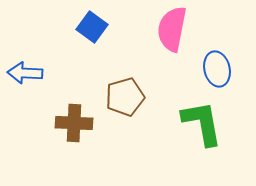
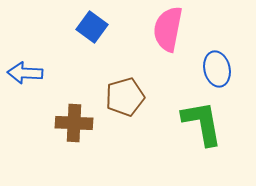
pink semicircle: moved 4 px left
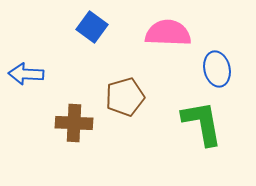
pink semicircle: moved 4 px down; rotated 81 degrees clockwise
blue arrow: moved 1 px right, 1 px down
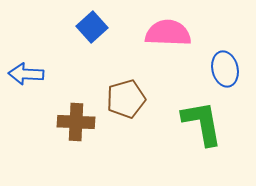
blue square: rotated 12 degrees clockwise
blue ellipse: moved 8 px right
brown pentagon: moved 1 px right, 2 px down
brown cross: moved 2 px right, 1 px up
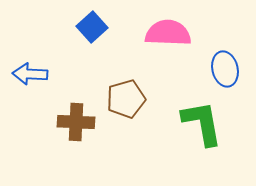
blue arrow: moved 4 px right
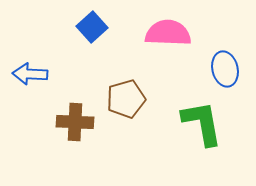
brown cross: moved 1 px left
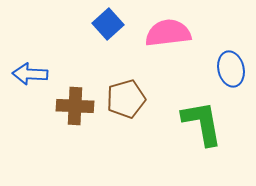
blue square: moved 16 px right, 3 px up
pink semicircle: rotated 9 degrees counterclockwise
blue ellipse: moved 6 px right
brown cross: moved 16 px up
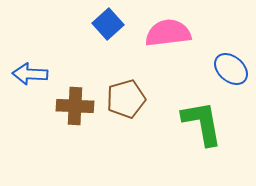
blue ellipse: rotated 36 degrees counterclockwise
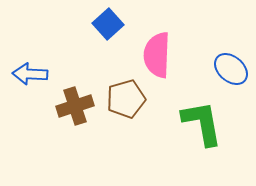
pink semicircle: moved 11 px left, 22 px down; rotated 81 degrees counterclockwise
brown cross: rotated 21 degrees counterclockwise
